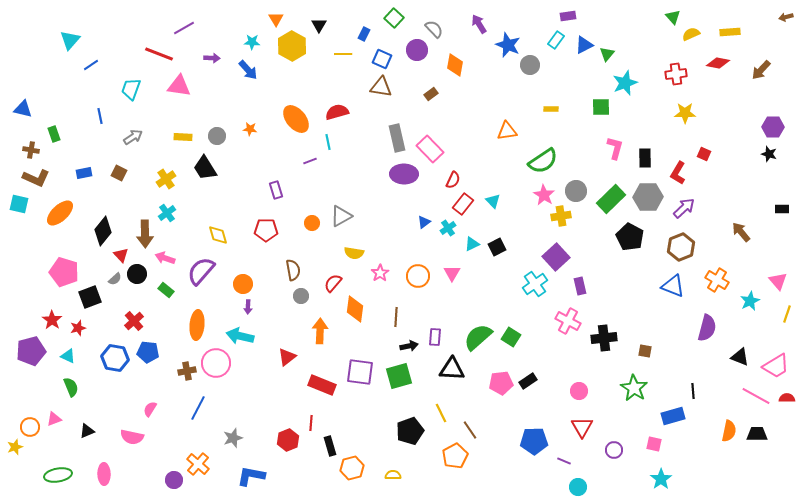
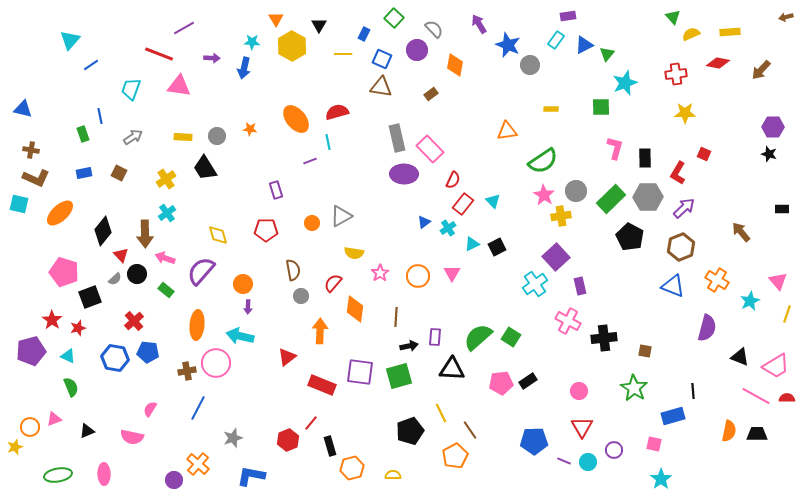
blue arrow at (248, 70): moved 4 px left, 2 px up; rotated 55 degrees clockwise
green rectangle at (54, 134): moved 29 px right
red line at (311, 423): rotated 35 degrees clockwise
cyan circle at (578, 487): moved 10 px right, 25 px up
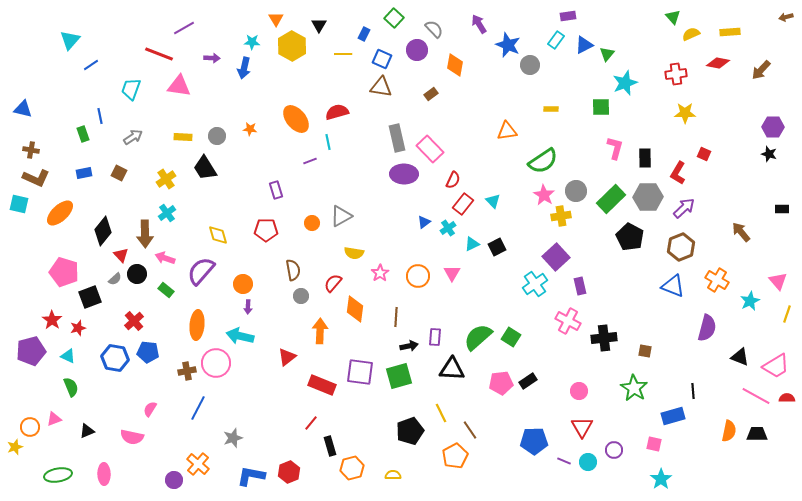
red hexagon at (288, 440): moved 1 px right, 32 px down
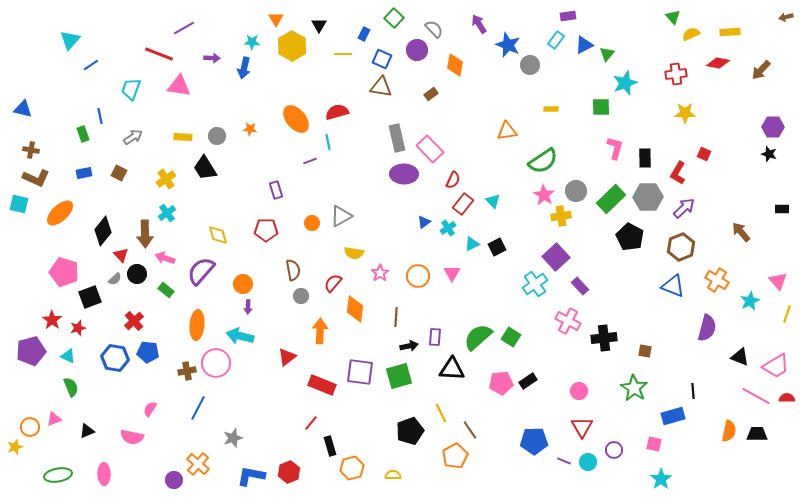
purple rectangle at (580, 286): rotated 30 degrees counterclockwise
